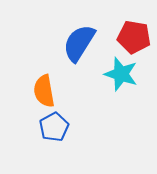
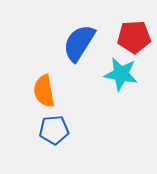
red pentagon: rotated 12 degrees counterclockwise
cyan star: rotated 8 degrees counterclockwise
blue pentagon: moved 3 px down; rotated 24 degrees clockwise
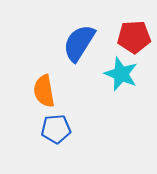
cyan star: rotated 12 degrees clockwise
blue pentagon: moved 2 px right, 1 px up
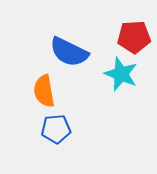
blue semicircle: moved 10 px left, 9 px down; rotated 96 degrees counterclockwise
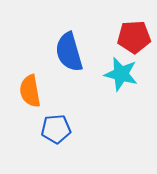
blue semicircle: rotated 48 degrees clockwise
cyan star: rotated 8 degrees counterclockwise
orange semicircle: moved 14 px left
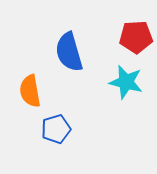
red pentagon: moved 2 px right
cyan star: moved 5 px right, 8 px down
blue pentagon: rotated 12 degrees counterclockwise
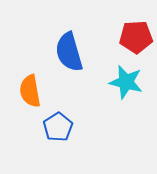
blue pentagon: moved 2 px right, 2 px up; rotated 16 degrees counterclockwise
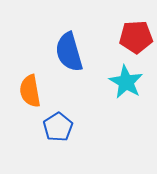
cyan star: rotated 16 degrees clockwise
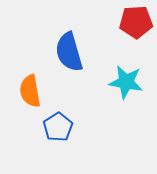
red pentagon: moved 15 px up
cyan star: rotated 20 degrees counterclockwise
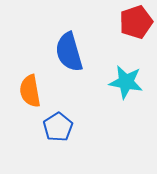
red pentagon: rotated 16 degrees counterclockwise
